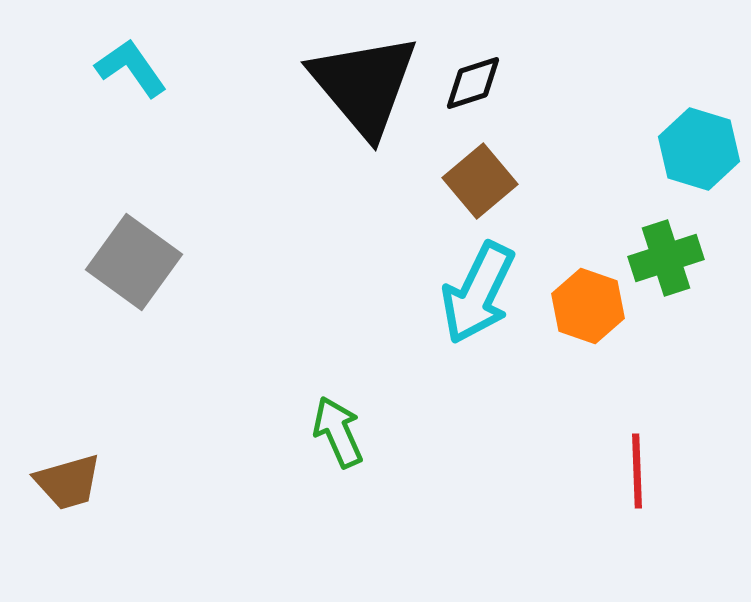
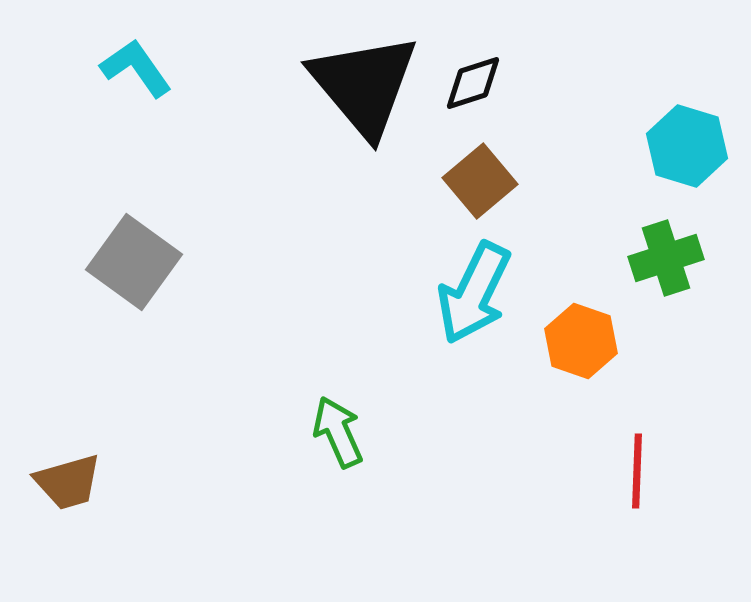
cyan L-shape: moved 5 px right
cyan hexagon: moved 12 px left, 3 px up
cyan arrow: moved 4 px left
orange hexagon: moved 7 px left, 35 px down
red line: rotated 4 degrees clockwise
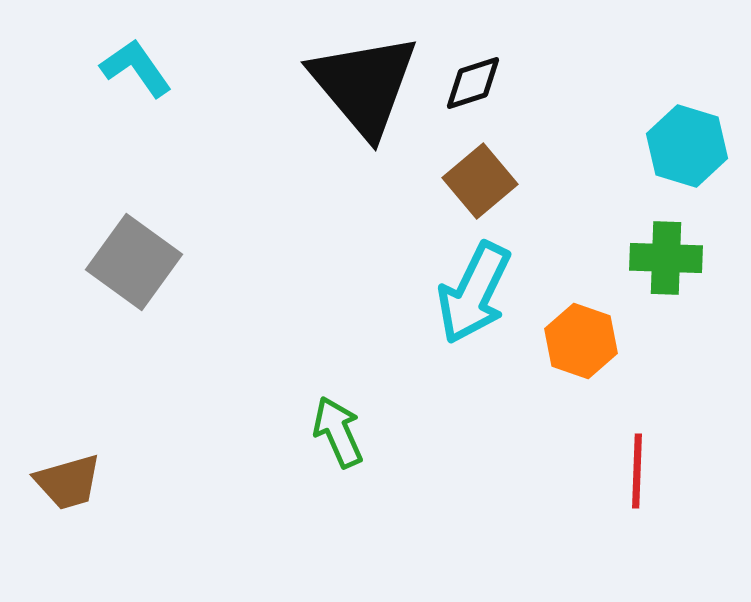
green cross: rotated 20 degrees clockwise
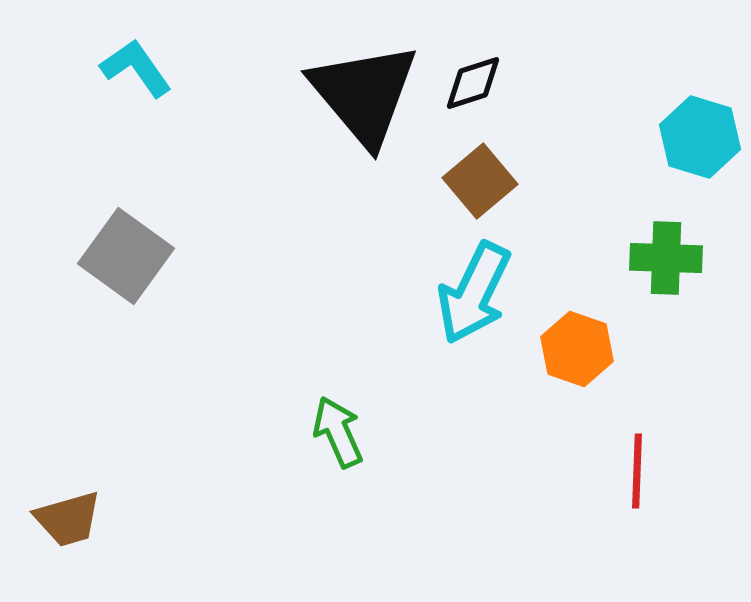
black triangle: moved 9 px down
cyan hexagon: moved 13 px right, 9 px up
gray square: moved 8 px left, 6 px up
orange hexagon: moved 4 px left, 8 px down
brown trapezoid: moved 37 px down
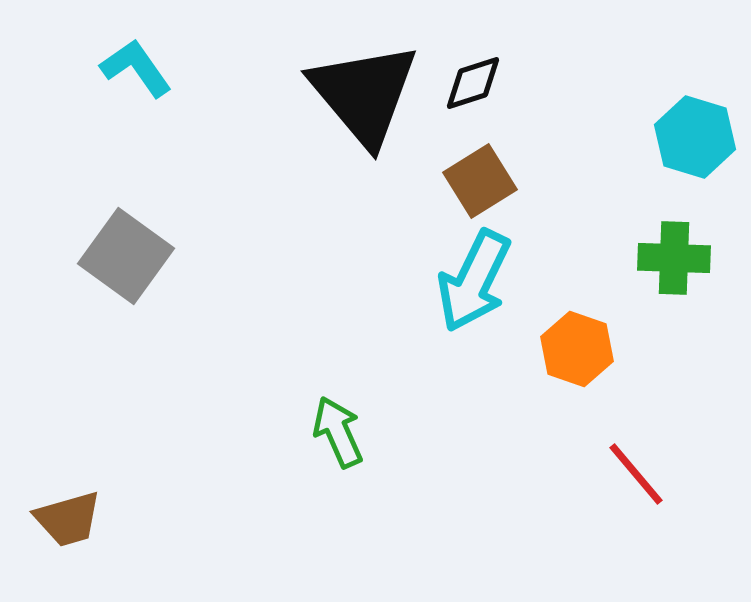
cyan hexagon: moved 5 px left
brown square: rotated 8 degrees clockwise
green cross: moved 8 px right
cyan arrow: moved 12 px up
red line: moved 1 px left, 3 px down; rotated 42 degrees counterclockwise
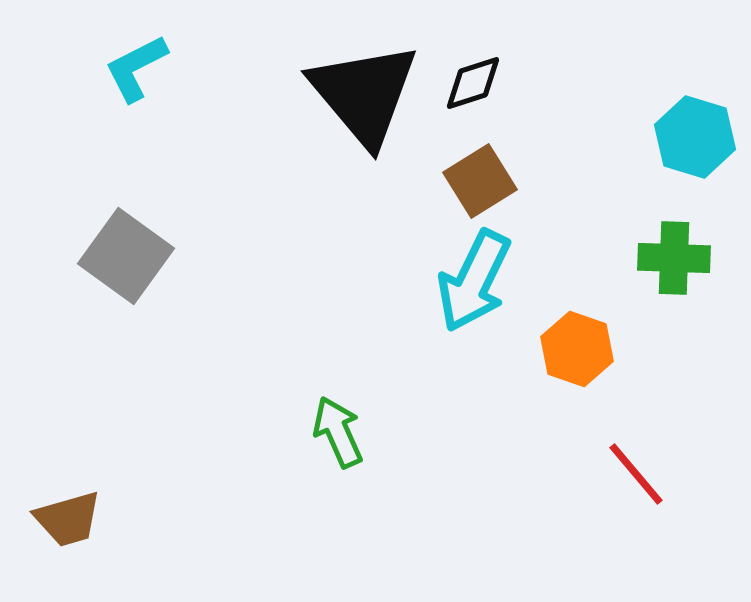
cyan L-shape: rotated 82 degrees counterclockwise
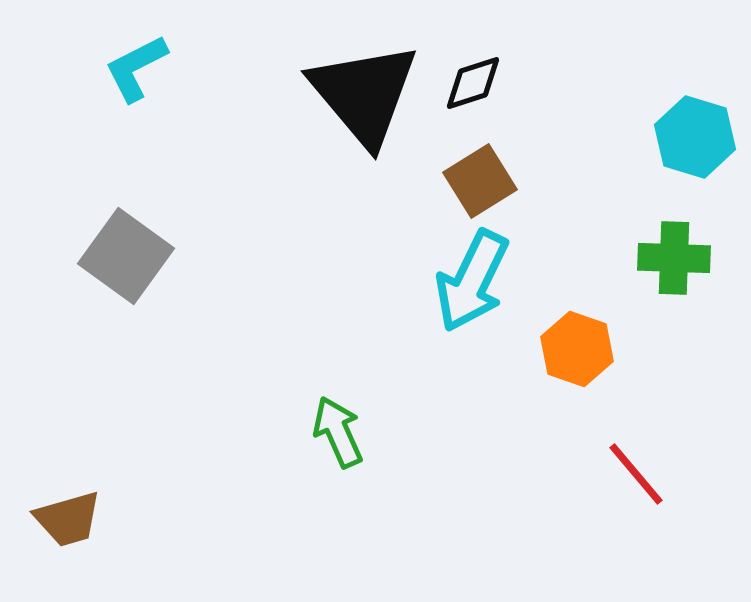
cyan arrow: moved 2 px left
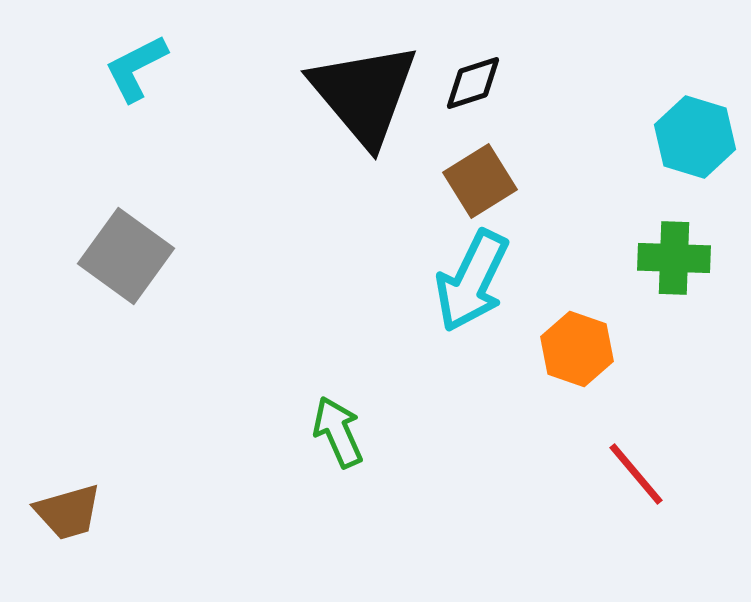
brown trapezoid: moved 7 px up
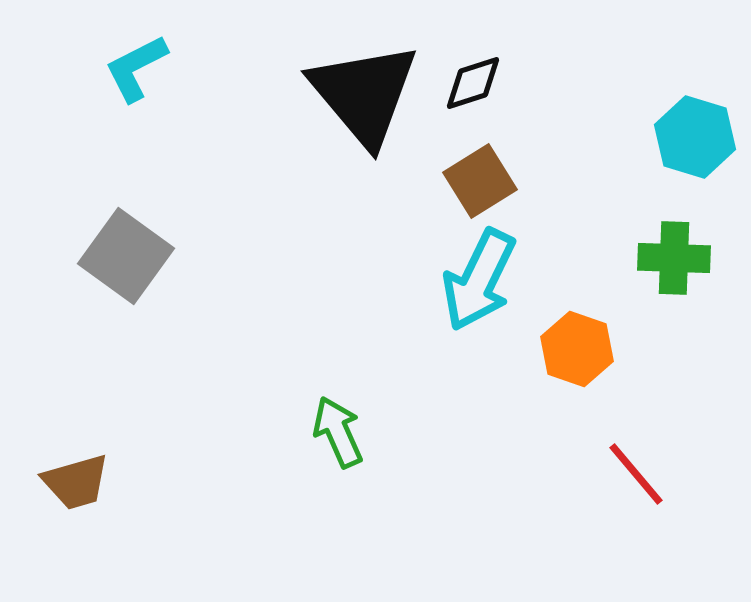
cyan arrow: moved 7 px right, 1 px up
brown trapezoid: moved 8 px right, 30 px up
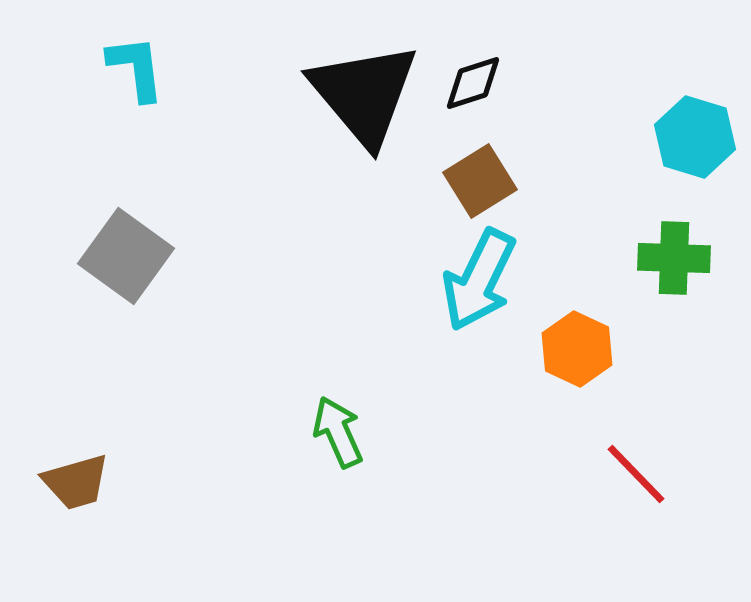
cyan L-shape: rotated 110 degrees clockwise
orange hexagon: rotated 6 degrees clockwise
red line: rotated 4 degrees counterclockwise
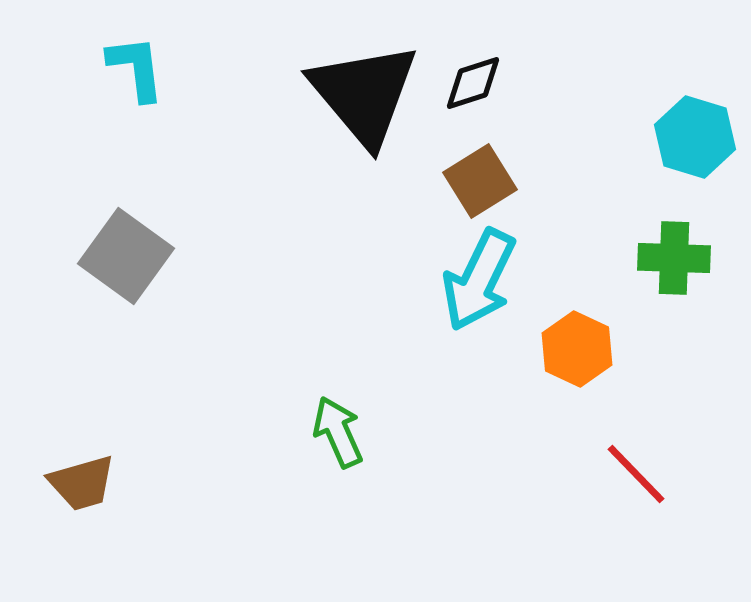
brown trapezoid: moved 6 px right, 1 px down
